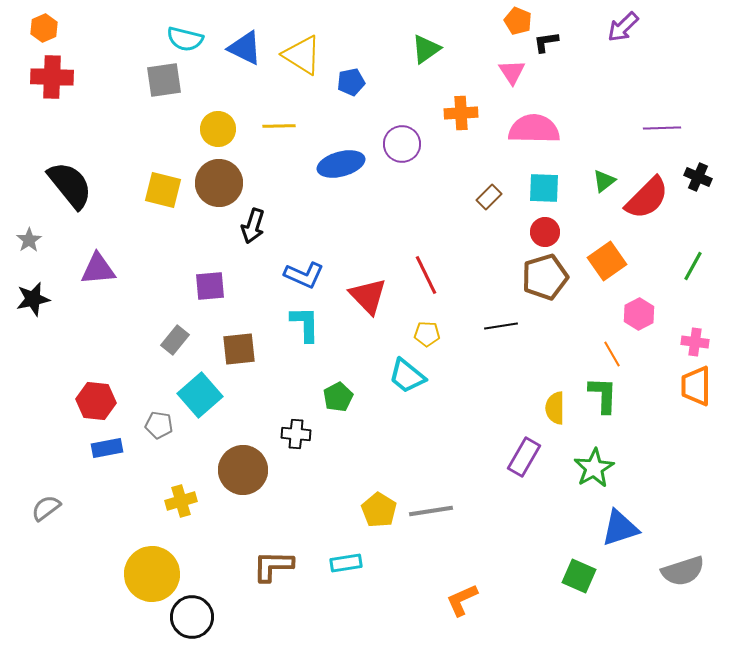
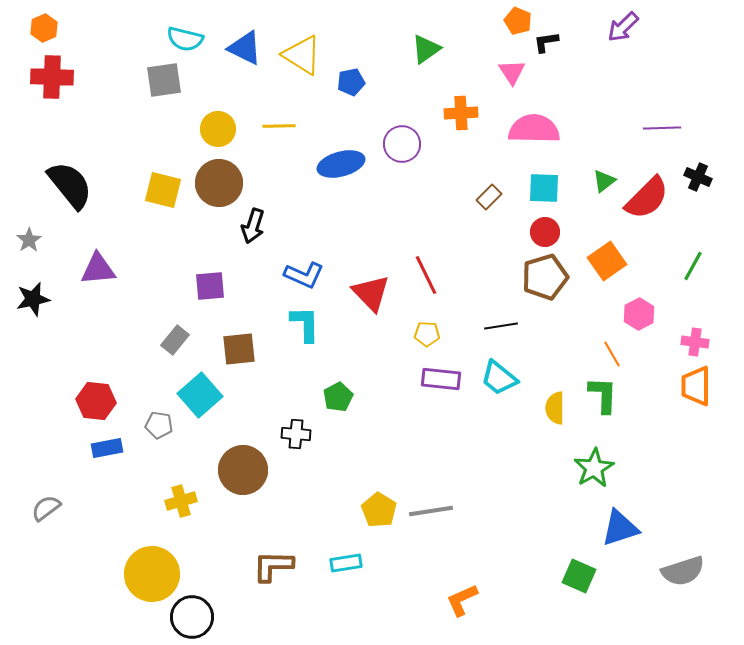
red triangle at (368, 296): moved 3 px right, 3 px up
cyan trapezoid at (407, 376): moved 92 px right, 2 px down
purple rectangle at (524, 457): moved 83 px left, 78 px up; rotated 66 degrees clockwise
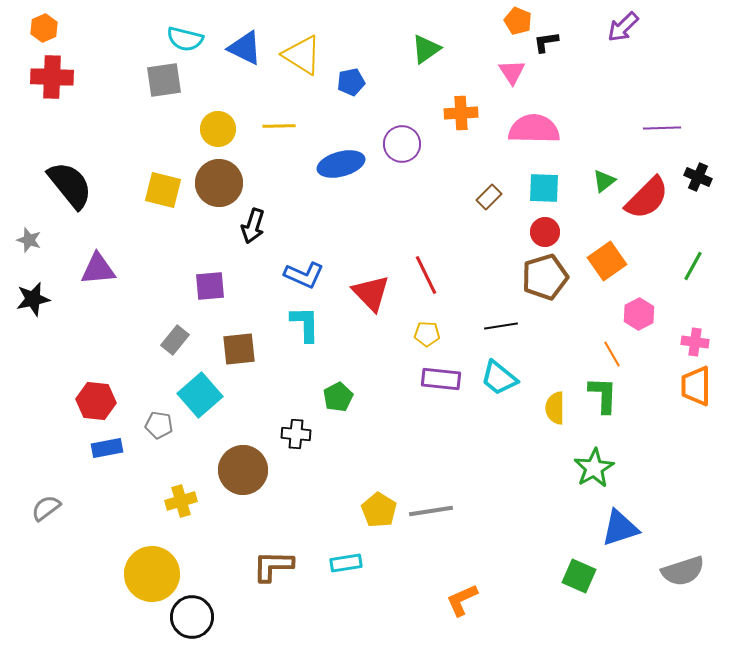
gray star at (29, 240): rotated 20 degrees counterclockwise
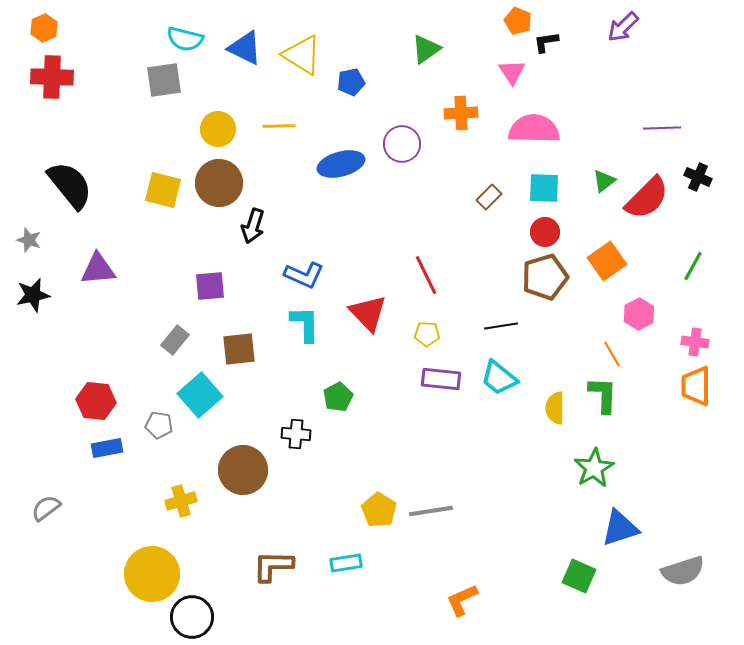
red triangle at (371, 293): moved 3 px left, 20 px down
black star at (33, 299): moved 4 px up
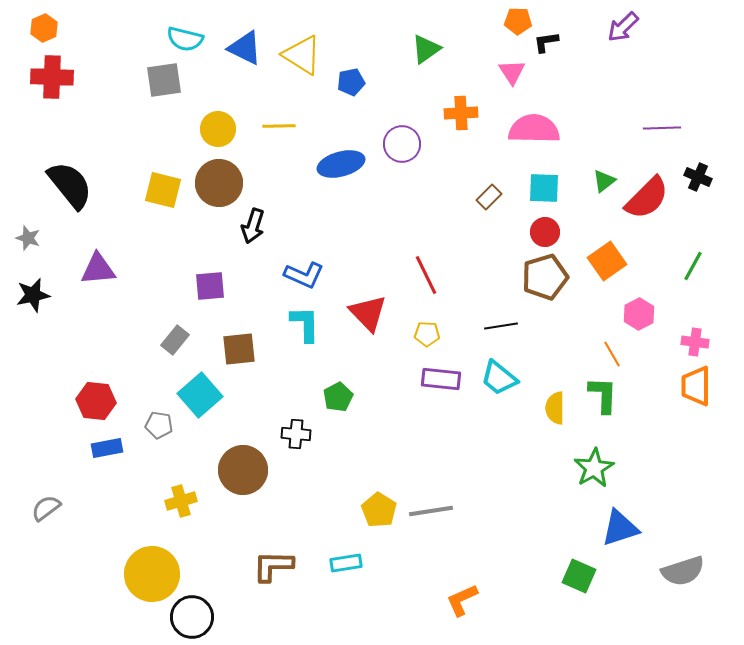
orange pentagon at (518, 21): rotated 20 degrees counterclockwise
gray star at (29, 240): moved 1 px left, 2 px up
